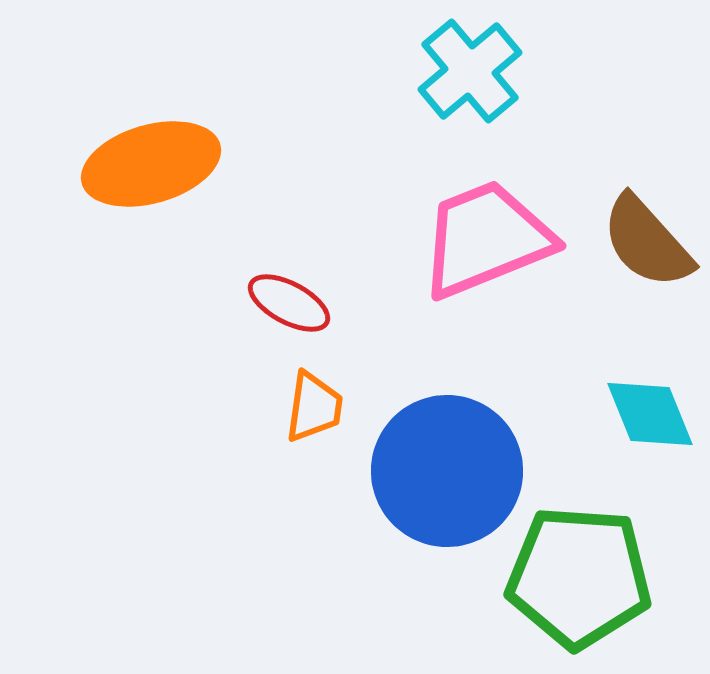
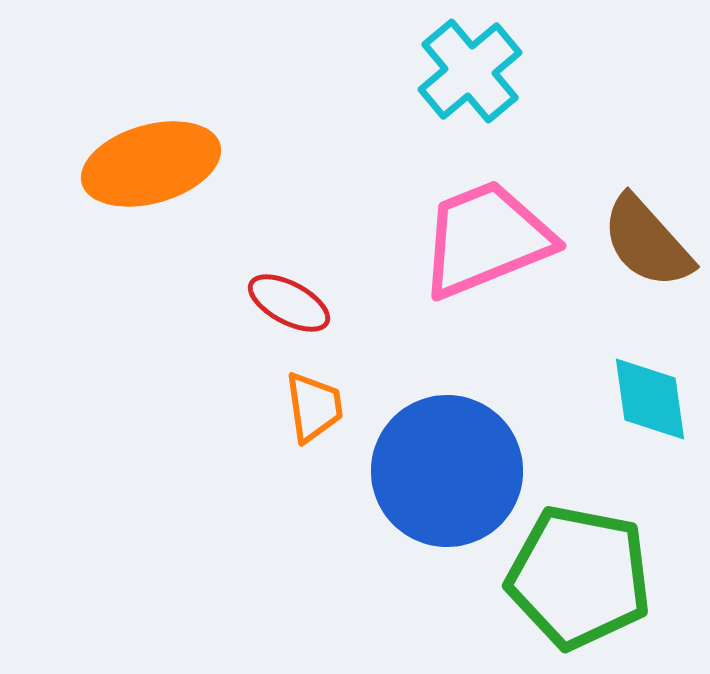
orange trapezoid: rotated 16 degrees counterclockwise
cyan diamond: moved 15 px up; rotated 14 degrees clockwise
green pentagon: rotated 7 degrees clockwise
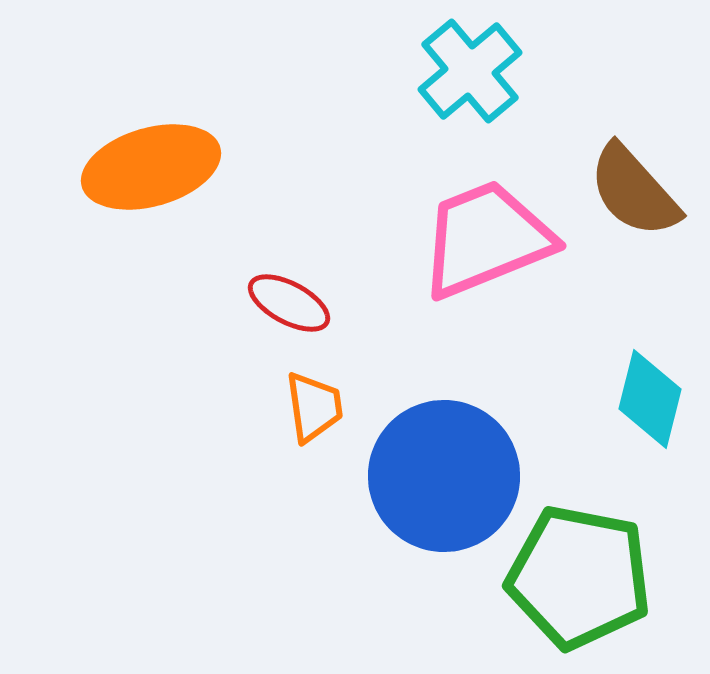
orange ellipse: moved 3 px down
brown semicircle: moved 13 px left, 51 px up
cyan diamond: rotated 22 degrees clockwise
blue circle: moved 3 px left, 5 px down
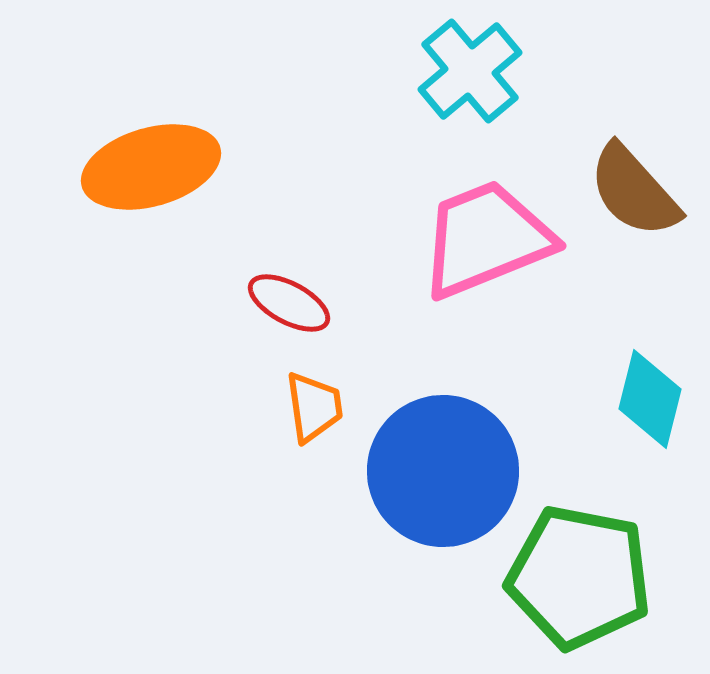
blue circle: moved 1 px left, 5 px up
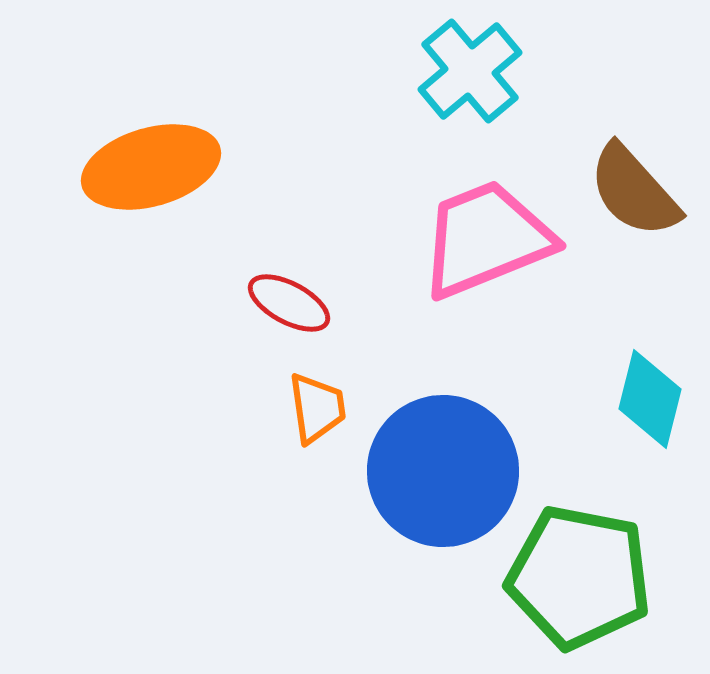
orange trapezoid: moved 3 px right, 1 px down
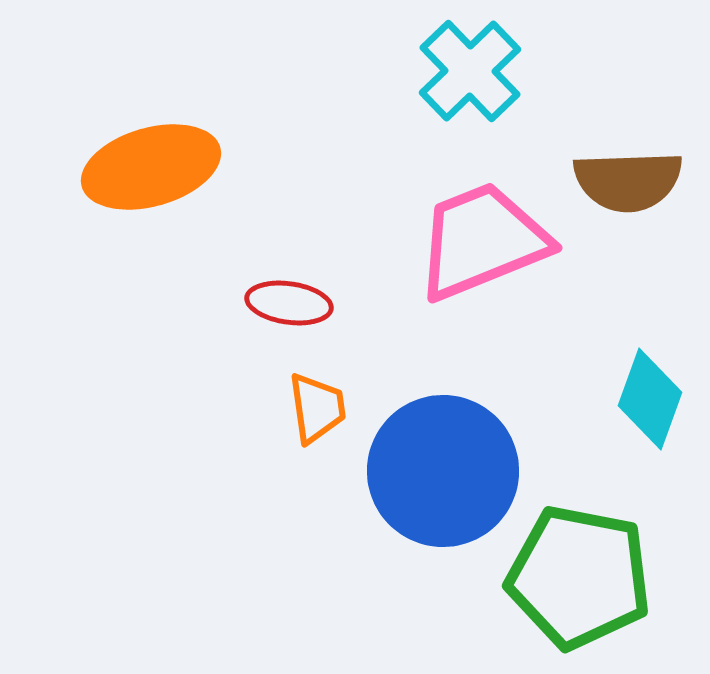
cyan cross: rotated 4 degrees counterclockwise
brown semicircle: moved 6 px left, 10 px up; rotated 50 degrees counterclockwise
pink trapezoid: moved 4 px left, 2 px down
red ellipse: rotated 20 degrees counterclockwise
cyan diamond: rotated 6 degrees clockwise
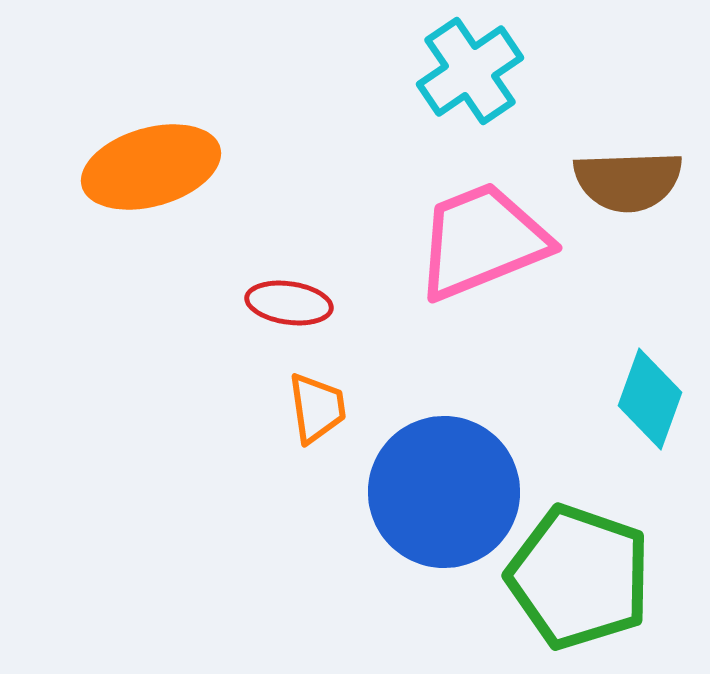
cyan cross: rotated 10 degrees clockwise
blue circle: moved 1 px right, 21 px down
green pentagon: rotated 8 degrees clockwise
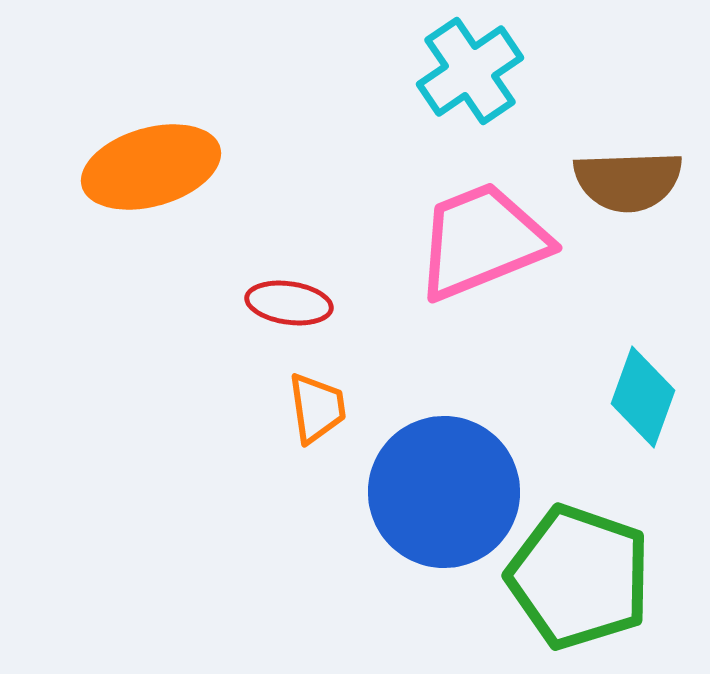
cyan diamond: moved 7 px left, 2 px up
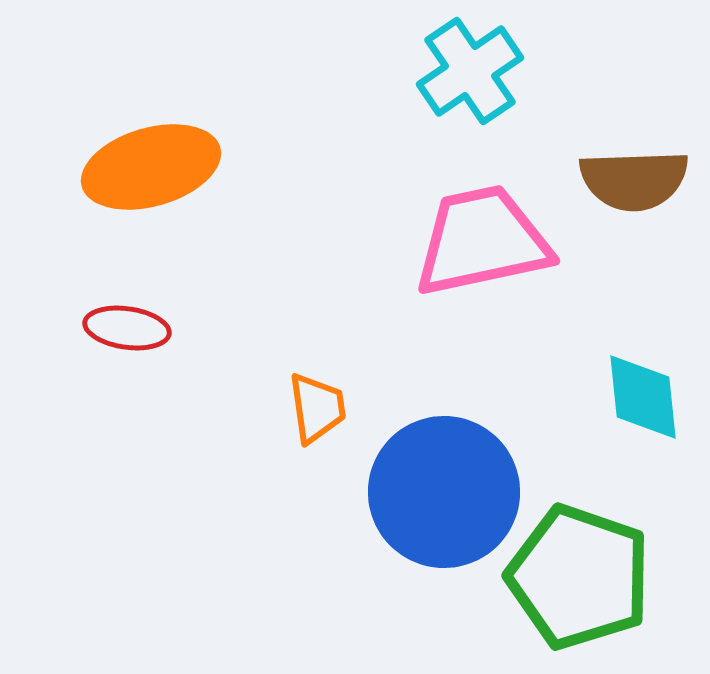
brown semicircle: moved 6 px right, 1 px up
pink trapezoid: rotated 10 degrees clockwise
red ellipse: moved 162 px left, 25 px down
cyan diamond: rotated 26 degrees counterclockwise
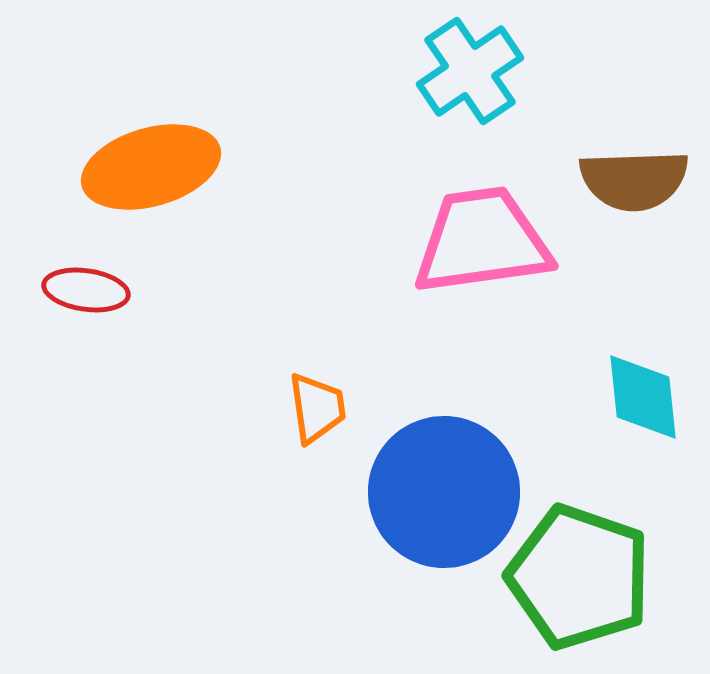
pink trapezoid: rotated 4 degrees clockwise
red ellipse: moved 41 px left, 38 px up
